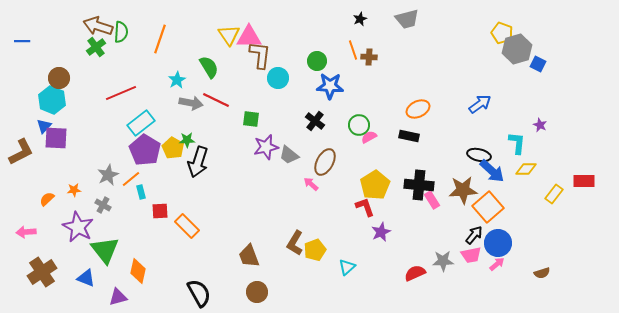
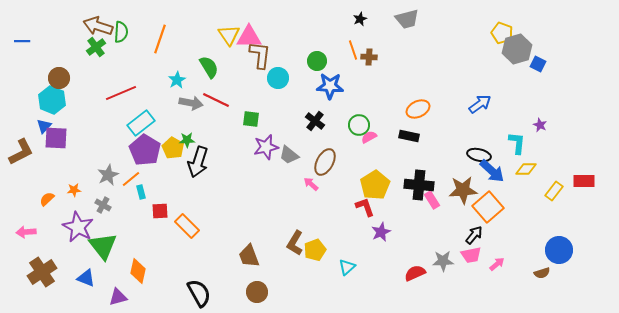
yellow rectangle at (554, 194): moved 3 px up
blue circle at (498, 243): moved 61 px right, 7 px down
green triangle at (105, 250): moved 2 px left, 4 px up
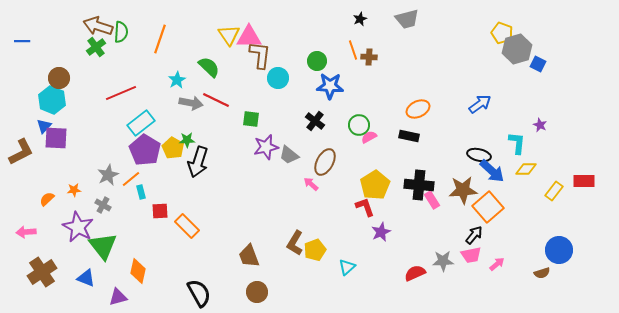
green semicircle at (209, 67): rotated 15 degrees counterclockwise
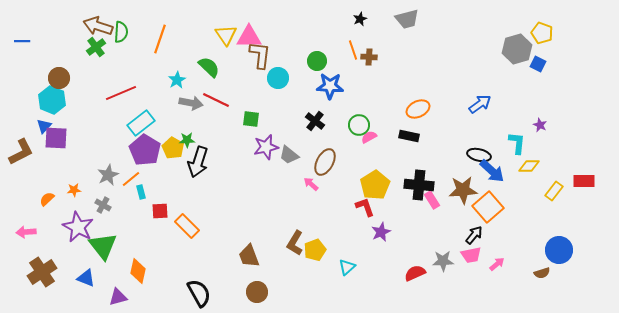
yellow pentagon at (502, 33): moved 40 px right
yellow triangle at (229, 35): moved 3 px left
yellow diamond at (526, 169): moved 3 px right, 3 px up
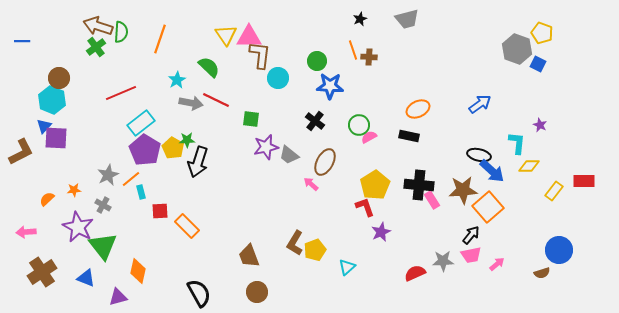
gray hexagon at (517, 49): rotated 24 degrees counterclockwise
black arrow at (474, 235): moved 3 px left
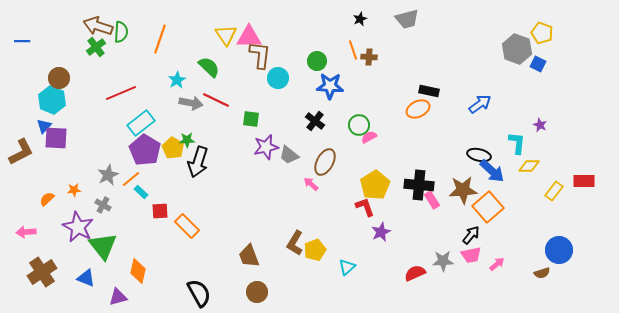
black rectangle at (409, 136): moved 20 px right, 45 px up
cyan rectangle at (141, 192): rotated 32 degrees counterclockwise
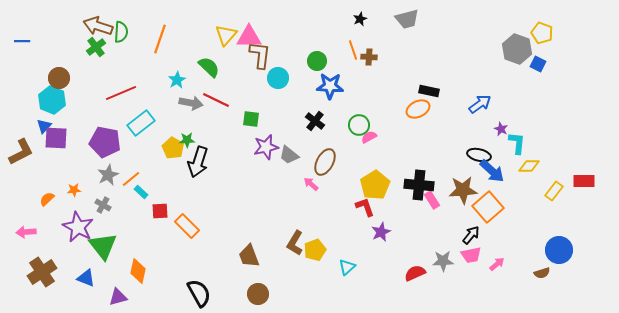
yellow triangle at (226, 35): rotated 15 degrees clockwise
purple star at (540, 125): moved 39 px left, 4 px down
purple pentagon at (145, 150): moved 40 px left, 8 px up; rotated 20 degrees counterclockwise
brown circle at (257, 292): moved 1 px right, 2 px down
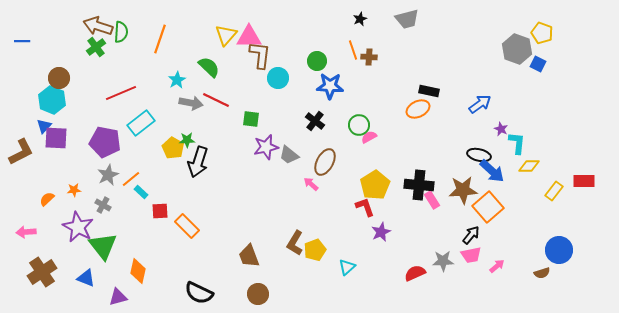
pink arrow at (497, 264): moved 2 px down
black semicircle at (199, 293): rotated 144 degrees clockwise
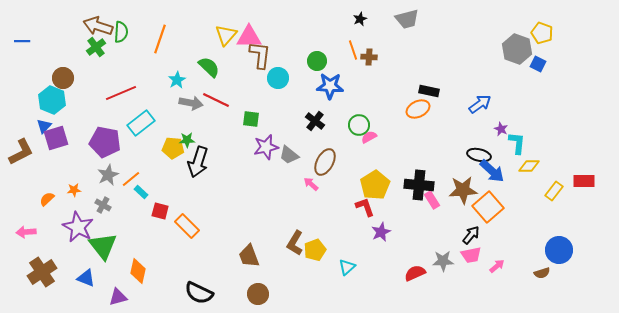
brown circle at (59, 78): moved 4 px right
purple square at (56, 138): rotated 20 degrees counterclockwise
yellow pentagon at (173, 148): rotated 25 degrees counterclockwise
red square at (160, 211): rotated 18 degrees clockwise
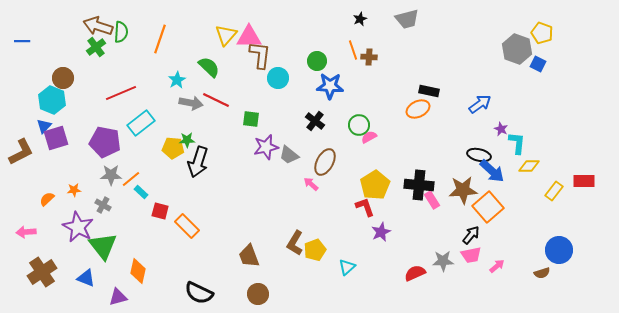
gray star at (108, 175): moved 3 px right; rotated 25 degrees clockwise
